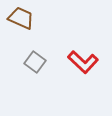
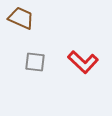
gray square: rotated 30 degrees counterclockwise
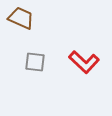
red L-shape: moved 1 px right
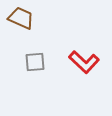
gray square: rotated 10 degrees counterclockwise
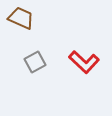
gray square: rotated 25 degrees counterclockwise
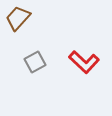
brown trapezoid: moved 3 px left; rotated 72 degrees counterclockwise
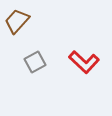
brown trapezoid: moved 1 px left, 3 px down
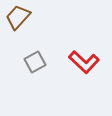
brown trapezoid: moved 1 px right, 4 px up
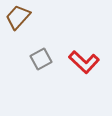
gray square: moved 6 px right, 3 px up
